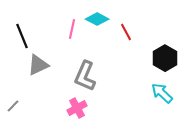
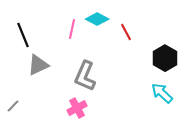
black line: moved 1 px right, 1 px up
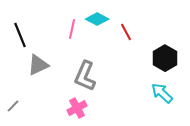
black line: moved 3 px left
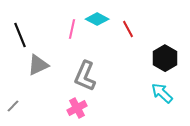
red line: moved 2 px right, 3 px up
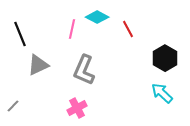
cyan diamond: moved 2 px up
black line: moved 1 px up
gray L-shape: moved 1 px left, 6 px up
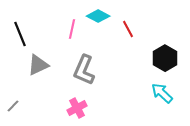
cyan diamond: moved 1 px right, 1 px up
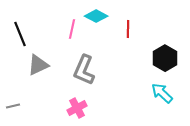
cyan diamond: moved 2 px left
red line: rotated 30 degrees clockwise
gray line: rotated 32 degrees clockwise
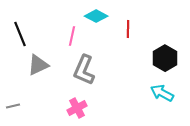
pink line: moved 7 px down
cyan arrow: rotated 15 degrees counterclockwise
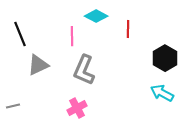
pink line: rotated 12 degrees counterclockwise
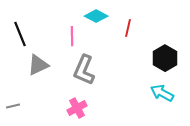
red line: moved 1 px up; rotated 12 degrees clockwise
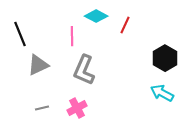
red line: moved 3 px left, 3 px up; rotated 12 degrees clockwise
gray line: moved 29 px right, 2 px down
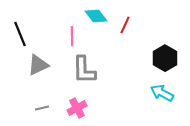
cyan diamond: rotated 25 degrees clockwise
gray L-shape: rotated 24 degrees counterclockwise
